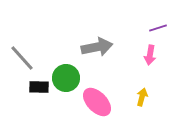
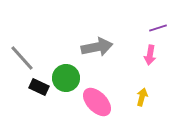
black rectangle: rotated 24 degrees clockwise
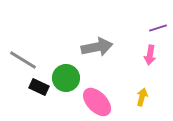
gray line: moved 1 px right, 2 px down; rotated 16 degrees counterclockwise
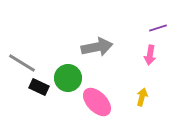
gray line: moved 1 px left, 3 px down
green circle: moved 2 px right
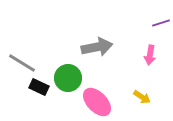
purple line: moved 3 px right, 5 px up
yellow arrow: rotated 108 degrees clockwise
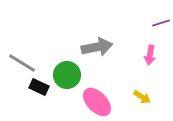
green circle: moved 1 px left, 3 px up
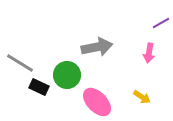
purple line: rotated 12 degrees counterclockwise
pink arrow: moved 1 px left, 2 px up
gray line: moved 2 px left
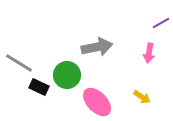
gray line: moved 1 px left
